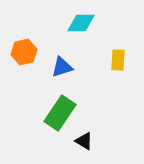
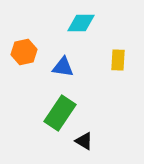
blue triangle: moved 1 px right; rotated 25 degrees clockwise
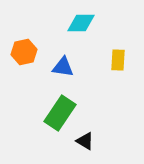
black triangle: moved 1 px right
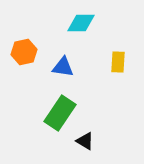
yellow rectangle: moved 2 px down
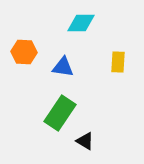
orange hexagon: rotated 15 degrees clockwise
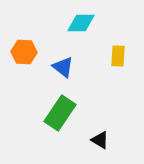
yellow rectangle: moved 6 px up
blue triangle: rotated 30 degrees clockwise
black triangle: moved 15 px right, 1 px up
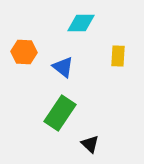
black triangle: moved 10 px left, 4 px down; rotated 12 degrees clockwise
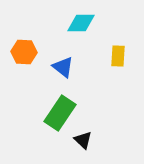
black triangle: moved 7 px left, 4 px up
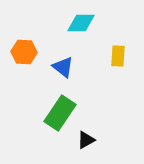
black triangle: moved 3 px right; rotated 48 degrees clockwise
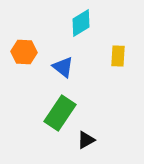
cyan diamond: rotated 32 degrees counterclockwise
